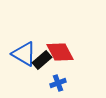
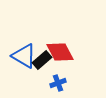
blue triangle: moved 2 px down
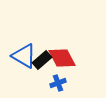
red diamond: moved 2 px right, 6 px down
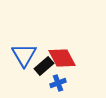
blue triangle: moved 1 px up; rotated 28 degrees clockwise
black rectangle: moved 2 px right, 6 px down
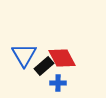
blue cross: rotated 21 degrees clockwise
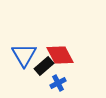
red diamond: moved 2 px left, 3 px up
blue cross: rotated 28 degrees counterclockwise
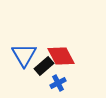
red diamond: moved 1 px right, 1 px down
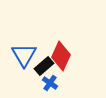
red diamond: rotated 52 degrees clockwise
blue cross: moved 8 px left; rotated 28 degrees counterclockwise
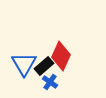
blue triangle: moved 9 px down
blue cross: moved 1 px up
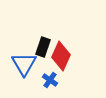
black rectangle: moved 1 px left, 19 px up; rotated 30 degrees counterclockwise
blue cross: moved 2 px up
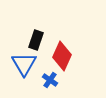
black rectangle: moved 7 px left, 7 px up
red diamond: moved 1 px right
